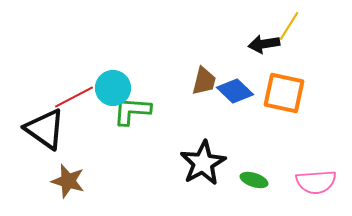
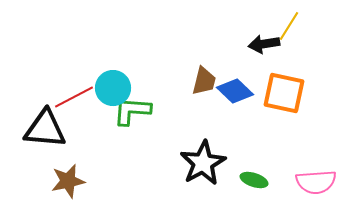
black triangle: rotated 30 degrees counterclockwise
brown star: rotated 28 degrees counterclockwise
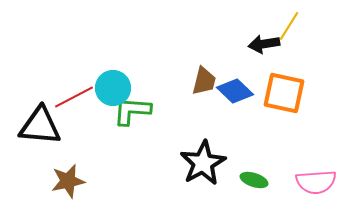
black triangle: moved 5 px left, 3 px up
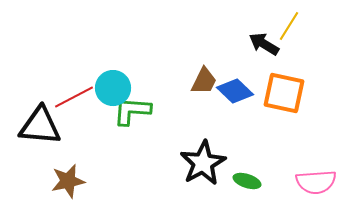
black arrow: rotated 40 degrees clockwise
brown trapezoid: rotated 12 degrees clockwise
green ellipse: moved 7 px left, 1 px down
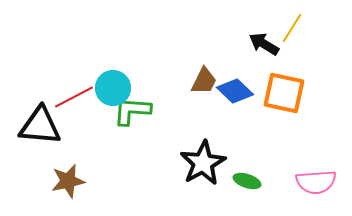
yellow line: moved 3 px right, 2 px down
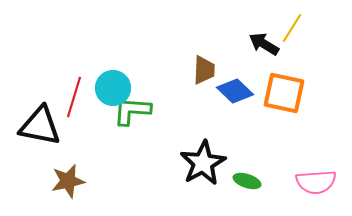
brown trapezoid: moved 11 px up; rotated 24 degrees counterclockwise
red line: rotated 45 degrees counterclockwise
black triangle: rotated 6 degrees clockwise
